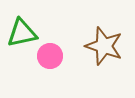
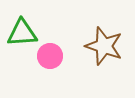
green triangle: rotated 8 degrees clockwise
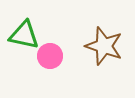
green triangle: moved 2 px right, 2 px down; rotated 16 degrees clockwise
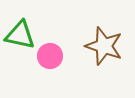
green triangle: moved 4 px left
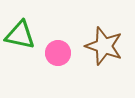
pink circle: moved 8 px right, 3 px up
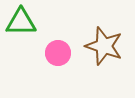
green triangle: moved 1 px right, 13 px up; rotated 12 degrees counterclockwise
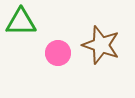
brown star: moved 3 px left, 1 px up
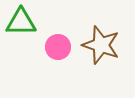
pink circle: moved 6 px up
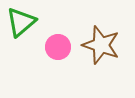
green triangle: rotated 40 degrees counterclockwise
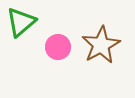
brown star: rotated 24 degrees clockwise
